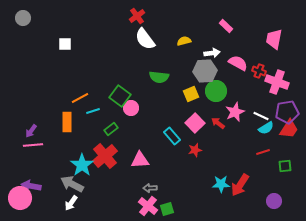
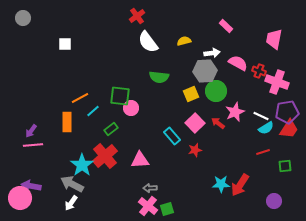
white semicircle at (145, 39): moved 3 px right, 3 px down
green square at (120, 96): rotated 30 degrees counterclockwise
cyan line at (93, 111): rotated 24 degrees counterclockwise
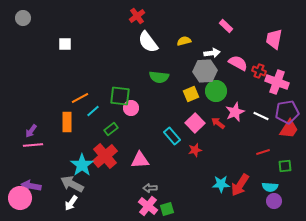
cyan semicircle at (266, 128): moved 4 px right, 59 px down; rotated 35 degrees clockwise
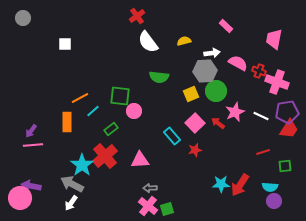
pink circle at (131, 108): moved 3 px right, 3 px down
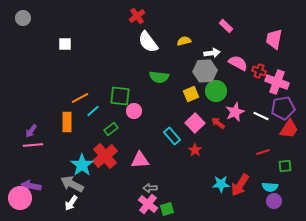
purple pentagon at (287, 112): moved 4 px left, 4 px up
red star at (195, 150): rotated 24 degrees counterclockwise
pink cross at (148, 206): moved 2 px up
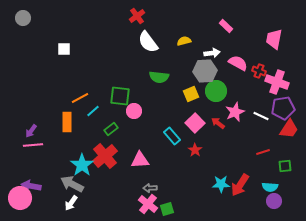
white square at (65, 44): moved 1 px left, 5 px down
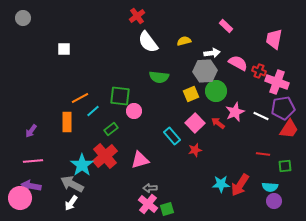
pink line at (33, 145): moved 16 px down
red star at (195, 150): rotated 24 degrees clockwise
red line at (263, 152): moved 2 px down; rotated 24 degrees clockwise
pink triangle at (140, 160): rotated 12 degrees counterclockwise
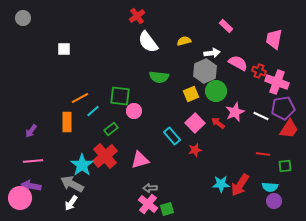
gray hexagon at (205, 71): rotated 20 degrees counterclockwise
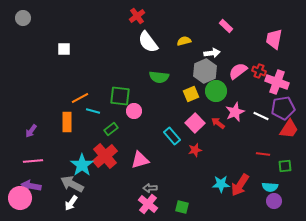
pink semicircle at (238, 63): moved 8 px down; rotated 66 degrees counterclockwise
cyan line at (93, 111): rotated 56 degrees clockwise
green square at (167, 209): moved 15 px right, 2 px up; rotated 32 degrees clockwise
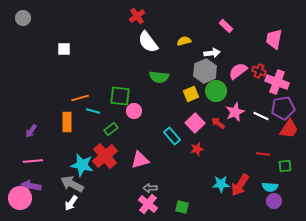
orange line at (80, 98): rotated 12 degrees clockwise
red star at (195, 150): moved 2 px right, 1 px up
cyan star at (82, 165): rotated 25 degrees counterclockwise
